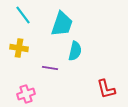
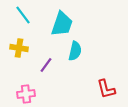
purple line: moved 4 px left, 3 px up; rotated 63 degrees counterclockwise
pink cross: rotated 12 degrees clockwise
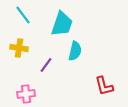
red L-shape: moved 2 px left, 3 px up
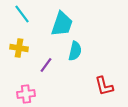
cyan line: moved 1 px left, 1 px up
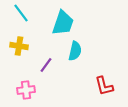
cyan line: moved 1 px left, 1 px up
cyan trapezoid: moved 1 px right, 1 px up
yellow cross: moved 2 px up
pink cross: moved 4 px up
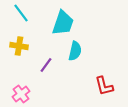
pink cross: moved 5 px left, 4 px down; rotated 30 degrees counterclockwise
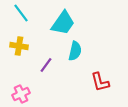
cyan trapezoid: rotated 16 degrees clockwise
red L-shape: moved 4 px left, 4 px up
pink cross: rotated 12 degrees clockwise
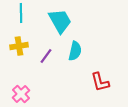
cyan line: rotated 36 degrees clockwise
cyan trapezoid: moved 3 px left, 2 px up; rotated 64 degrees counterclockwise
yellow cross: rotated 18 degrees counterclockwise
purple line: moved 9 px up
pink cross: rotated 18 degrees counterclockwise
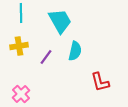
purple line: moved 1 px down
